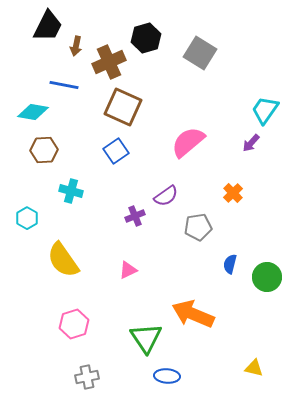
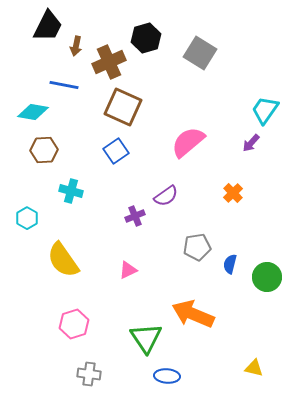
gray pentagon: moved 1 px left, 20 px down
gray cross: moved 2 px right, 3 px up; rotated 20 degrees clockwise
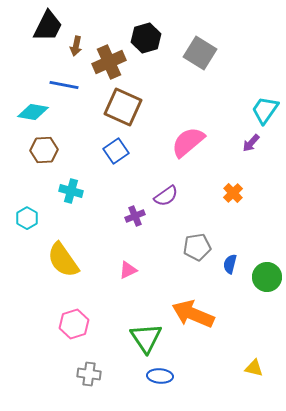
blue ellipse: moved 7 px left
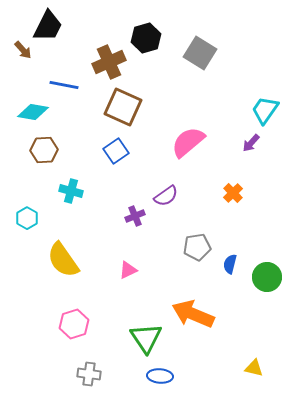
brown arrow: moved 53 px left, 4 px down; rotated 54 degrees counterclockwise
